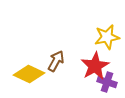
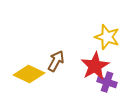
yellow star: rotated 30 degrees clockwise
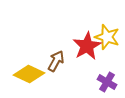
red star: moved 8 px left, 20 px up
purple cross: rotated 12 degrees clockwise
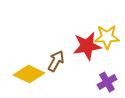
yellow star: rotated 20 degrees counterclockwise
red star: rotated 20 degrees clockwise
purple cross: rotated 30 degrees clockwise
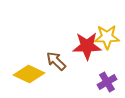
red star: rotated 8 degrees clockwise
brown arrow: rotated 75 degrees counterclockwise
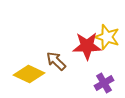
yellow star: rotated 20 degrees clockwise
purple cross: moved 3 px left, 1 px down
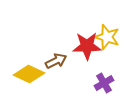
brown arrow: rotated 110 degrees clockwise
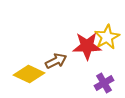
yellow star: rotated 25 degrees clockwise
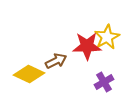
purple cross: moved 1 px up
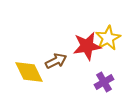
yellow star: moved 1 px right, 1 px down
red star: rotated 8 degrees counterclockwise
yellow diamond: moved 2 px up; rotated 40 degrees clockwise
